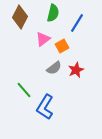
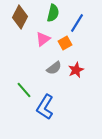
orange square: moved 3 px right, 3 px up
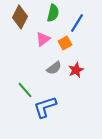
green line: moved 1 px right
blue L-shape: rotated 40 degrees clockwise
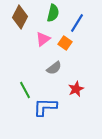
orange square: rotated 24 degrees counterclockwise
red star: moved 19 px down
green line: rotated 12 degrees clockwise
blue L-shape: rotated 20 degrees clockwise
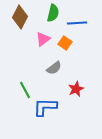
blue line: rotated 54 degrees clockwise
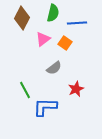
brown diamond: moved 2 px right, 1 px down
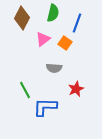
blue line: rotated 66 degrees counterclockwise
gray semicircle: rotated 42 degrees clockwise
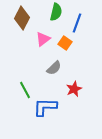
green semicircle: moved 3 px right, 1 px up
gray semicircle: rotated 49 degrees counterclockwise
red star: moved 2 px left
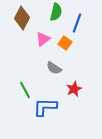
gray semicircle: rotated 77 degrees clockwise
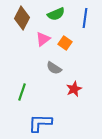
green semicircle: moved 2 px down; rotated 54 degrees clockwise
blue line: moved 8 px right, 5 px up; rotated 12 degrees counterclockwise
green line: moved 3 px left, 2 px down; rotated 48 degrees clockwise
blue L-shape: moved 5 px left, 16 px down
